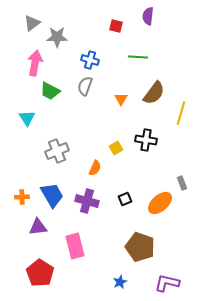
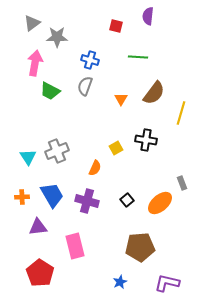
cyan triangle: moved 1 px right, 39 px down
black square: moved 2 px right, 1 px down; rotated 16 degrees counterclockwise
brown pentagon: rotated 24 degrees counterclockwise
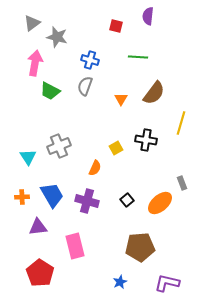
gray star: rotated 15 degrees clockwise
yellow line: moved 10 px down
gray cross: moved 2 px right, 5 px up
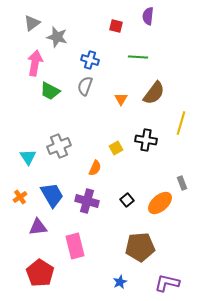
orange cross: moved 2 px left; rotated 32 degrees counterclockwise
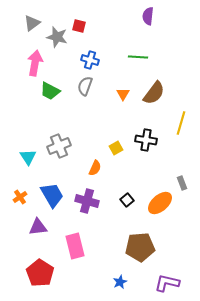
red square: moved 37 px left
orange triangle: moved 2 px right, 5 px up
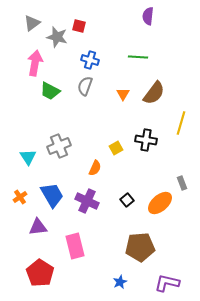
purple cross: rotated 10 degrees clockwise
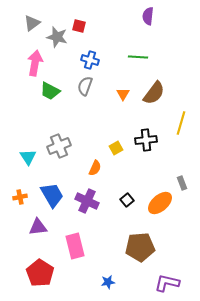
black cross: rotated 15 degrees counterclockwise
orange cross: rotated 24 degrees clockwise
blue star: moved 12 px left; rotated 16 degrees clockwise
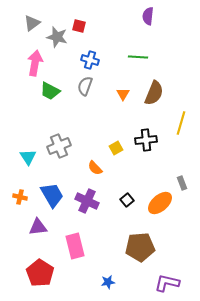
brown semicircle: rotated 15 degrees counterclockwise
orange semicircle: rotated 112 degrees clockwise
orange cross: rotated 24 degrees clockwise
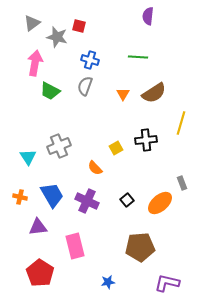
brown semicircle: rotated 35 degrees clockwise
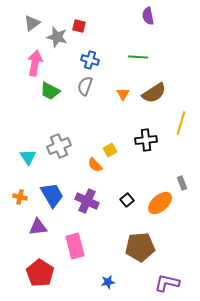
purple semicircle: rotated 18 degrees counterclockwise
yellow square: moved 6 px left, 2 px down
orange semicircle: moved 3 px up
